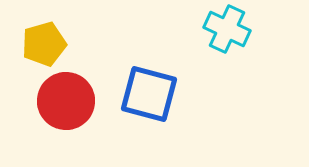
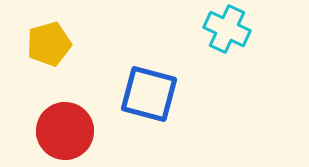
yellow pentagon: moved 5 px right
red circle: moved 1 px left, 30 px down
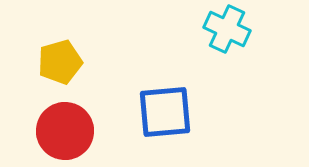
yellow pentagon: moved 11 px right, 18 px down
blue square: moved 16 px right, 18 px down; rotated 20 degrees counterclockwise
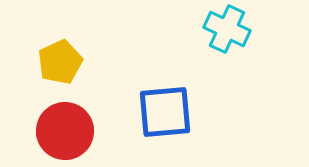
yellow pentagon: rotated 9 degrees counterclockwise
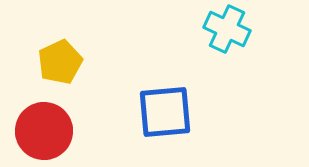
red circle: moved 21 px left
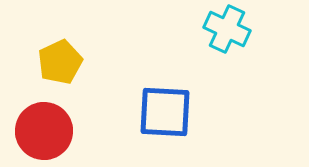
blue square: rotated 8 degrees clockwise
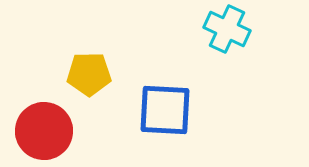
yellow pentagon: moved 29 px right, 12 px down; rotated 24 degrees clockwise
blue square: moved 2 px up
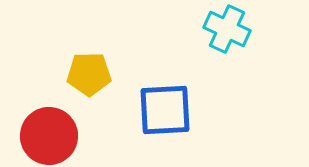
blue square: rotated 6 degrees counterclockwise
red circle: moved 5 px right, 5 px down
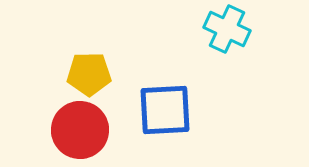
red circle: moved 31 px right, 6 px up
